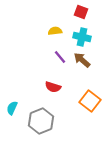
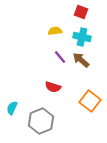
brown arrow: moved 1 px left
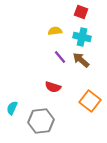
gray hexagon: rotated 15 degrees clockwise
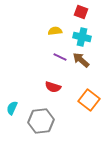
purple line: rotated 24 degrees counterclockwise
orange square: moved 1 px left, 1 px up
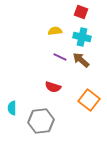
cyan semicircle: rotated 24 degrees counterclockwise
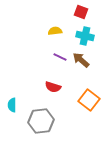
cyan cross: moved 3 px right, 1 px up
cyan semicircle: moved 3 px up
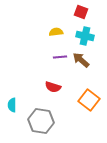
yellow semicircle: moved 1 px right, 1 px down
purple line: rotated 32 degrees counterclockwise
gray hexagon: rotated 15 degrees clockwise
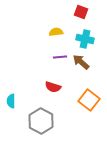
cyan cross: moved 3 px down
brown arrow: moved 2 px down
cyan semicircle: moved 1 px left, 4 px up
gray hexagon: rotated 20 degrees clockwise
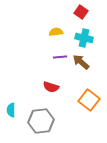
red square: rotated 16 degrees clockwise
cyan cross: moved 1 px left, 1 px up
red semicircle: moved 2 px left
cyan semicircle: moved 9 px down
gray hexagon: rotated 25 degrees clockwise
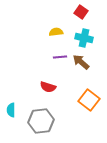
red semicircle: moved 3 px left
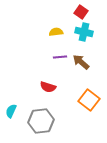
cyan cross: moved 6 px up
cyan semicircle: moved 1 px down; rotated 24 degrees clockwise
